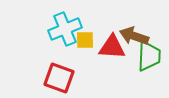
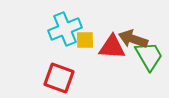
brown arrow: moved 1 px left, 3 px down
green trapezoid: rotated 32 degrees counterclockwise
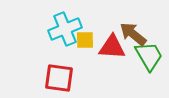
brown arrow: moved 5 px up; rotated 20 degrees clockwise
red square: rotated 12 degrees counterclockwise
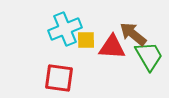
yellow square: moved 1 px right
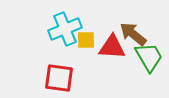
green trapezoid: moved 1 px down
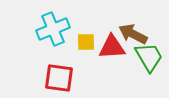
cyan cross: moved 12 px left
brown arrow: rotated 12 degrees counterclockwise
yellow square: moved 2 px down
red triangle: rotated 8 degrees counterclockwise
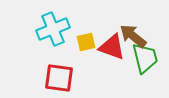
brown arrow: moved 2 px down; rotated 12 degrees clockwise
yellow square: rotated 12 degrees counterclockwise
red triangle: rotated 24 degrees clockwise
green trapezoid: moved 4 px left, 1 px down; rotated 16 degrees clockwise
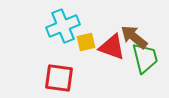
cyan cross: moved 10 px right, 3 px up
brown arrow: moved 1 px right, 1 px down
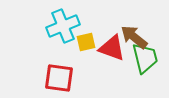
red triangle: moved 1 px down
